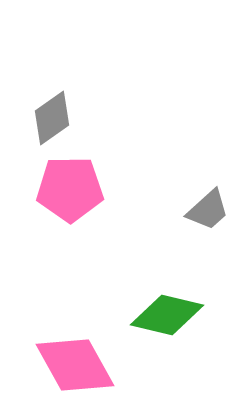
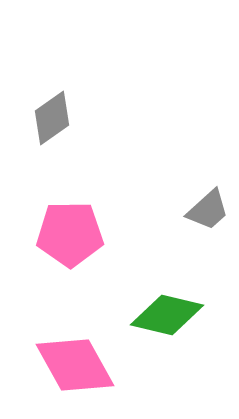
pink pentagon: moved 45 px down
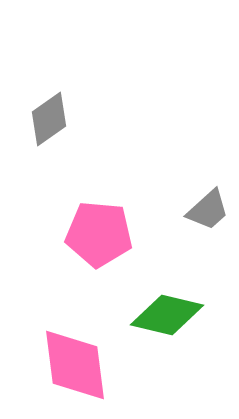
gray diamond: moved 3 px left, 1 px down
pink pentagon: moved 29 px right; rotated 6 degrees clockwise
pink diamond: rotated 22 degrees clockwise
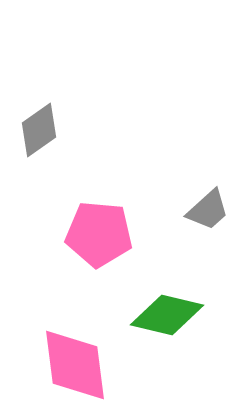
gray diamond: moved 10 px left, 11 px down
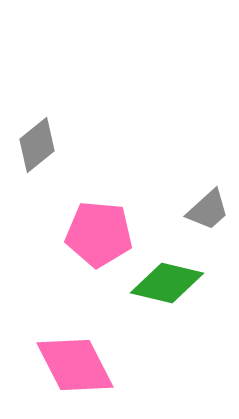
gray diamond: moved 2 px left, 15 px down; rotated 4 degrees counterclockwise
green diamond: moved 32 px up
pink diamond: rotated 20 degrees counterclockwise
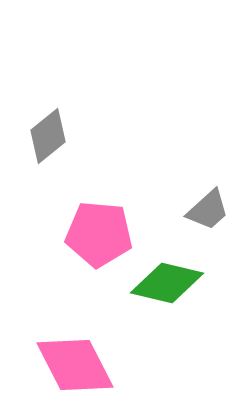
gray diamond: moved 11 px right, 9 px up
